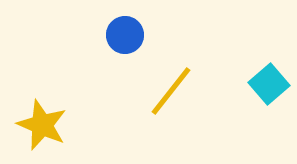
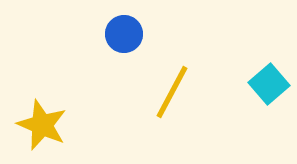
blue circle: moved 1 px left, 1 px up
yellow line: moved 1 px right, 1 px down; rotated 10 degrees counterclockwise
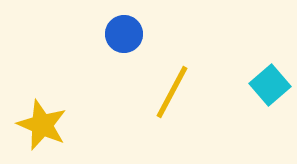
cyan square: moved 1 px right, 1 px down
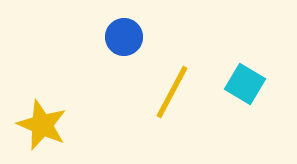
blue circle: moved 3 px down
cyan square: moved 25 px left, 1 px up; rotated 18 degrees counterclockwise
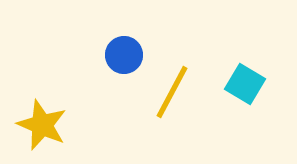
blue circle: moved 18 px down
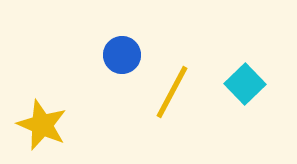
blue circle: moved 2 px left
cyan square: rotated 15 degrees clockwise
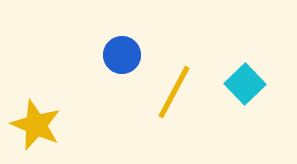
yellow line: moved 2 px right
yellow star: moved 6 px left
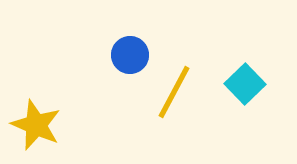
blue circle: moved 8 px right
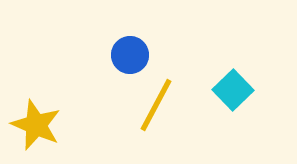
cyan square: moved 12 px left, 6 px down
yellow line: moved 18 px left, 13 px down
